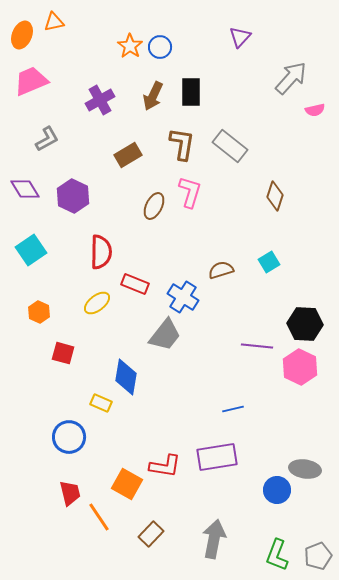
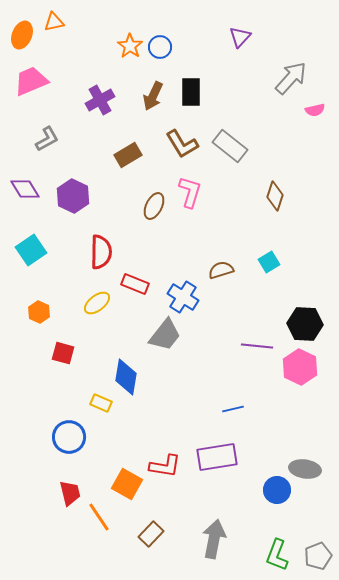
brown L-shape at (182, 144): rotated 140 degrees clockwise
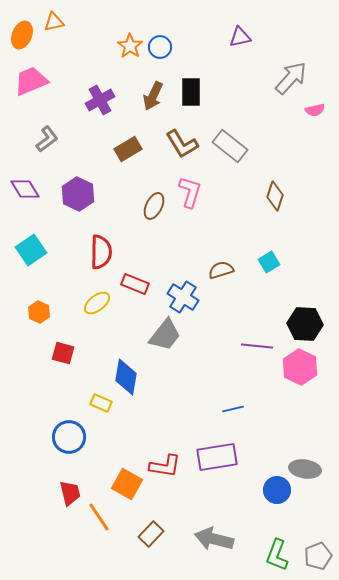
purple triangle at (240, 37): rotated 35 degrees clockwise
gray L-shape at (47, 139): rotated 8 degrees counterclockwise
brown rectangle at (128, 155): moved 6 px up
purple hexagon at (73, 196): moved 5 px right, 2 px up
gray arrow at (214, 539): rotated 87 degrees counterclockwise
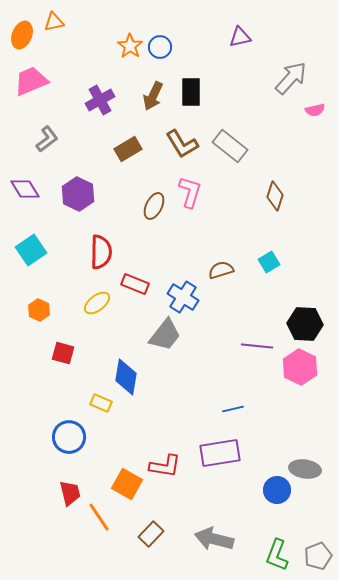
orange hexagon at (39, 312): moved 2 px up
purple rectangle at (217, 457): moved 3 px right, 4 px up
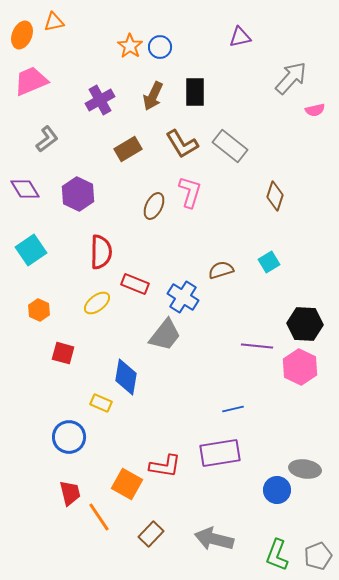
black rectangle at (191, 92): moved 4 px right
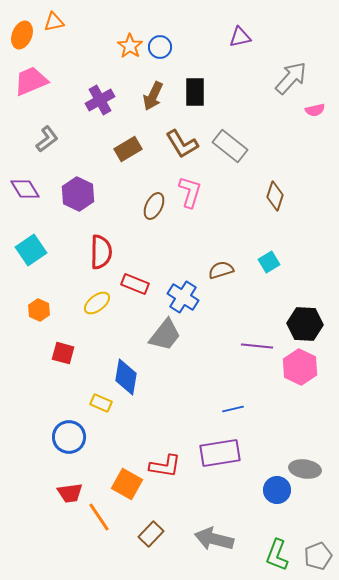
red trapezoid at (70, 493): rotated 96 degrees clockwise
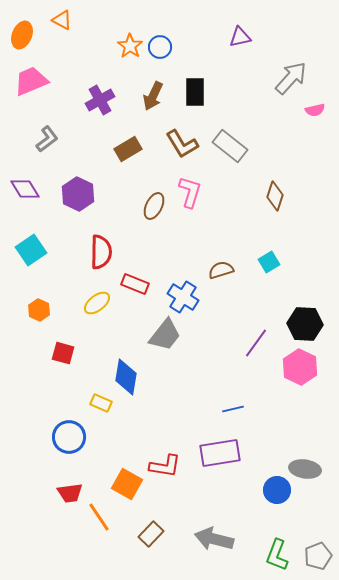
orange triangle at (54, 22): moved 8 px right, 2 px up; rotated 40 degrees clockwise
purple line at (257, 346): moved 1 px left, 3 px up; rotated 60 degrees counterclockwise
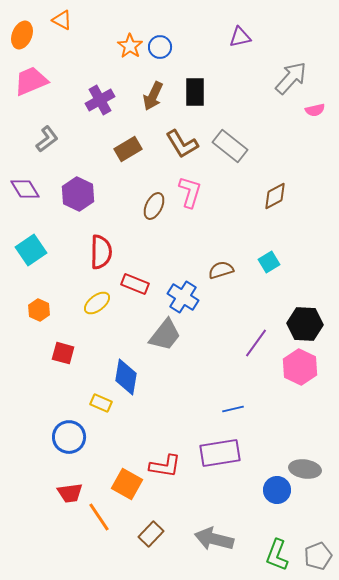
brown diamond at (275, 196): rotated 44 degrees clockwise
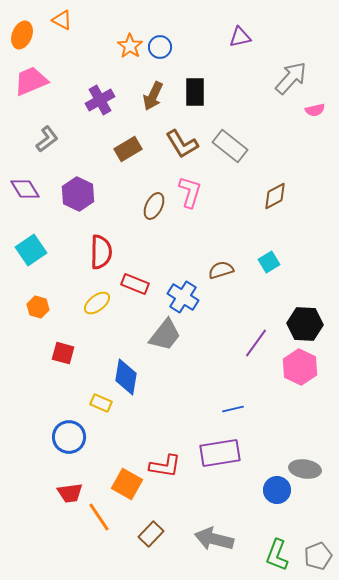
orange hexagon at (39, 310): moved 1 px left, 3 px up; rotated 10 degrees counterclockwise
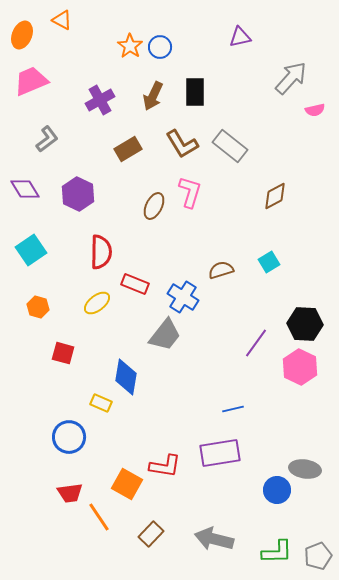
green L-shape at (277, 555): moved 3 px up; rotated 112 degrees counterclockwise
